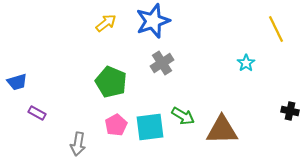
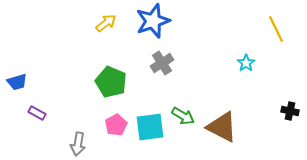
brown triangle: moved 3 px up; rotated 28 degrees clockwise
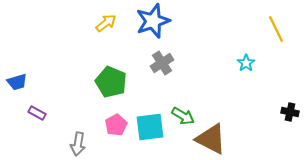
black cross: moved 1 px down
brown triangle: moved 11 px left, 12 px down
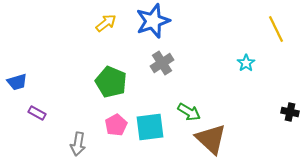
green arrow: moved 6 px right, 4 px up
brown triangle: rotated 16 degrees clockwise
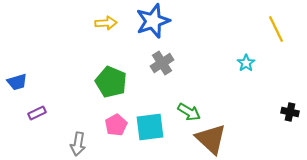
yellow arrow: rotated 35 degrees clockwise
purple rectangle: rotated 54 degrees counterclockwise
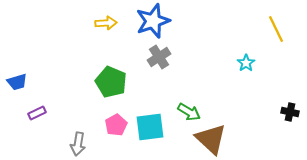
gray cross: moved 3 px left, 6 px up
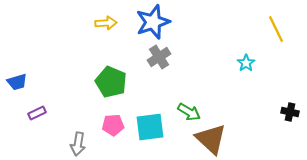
blue star: moved 1 px down
pink pentagon: moved 3 px left; rotated 25 degrees clockwise
